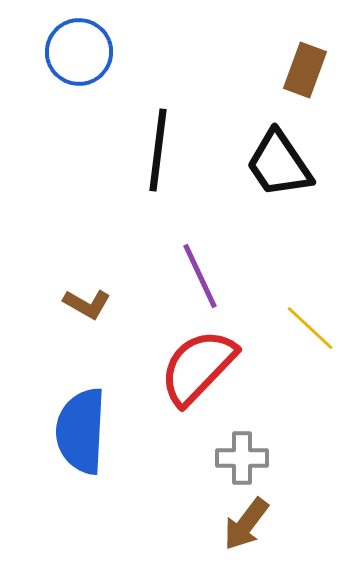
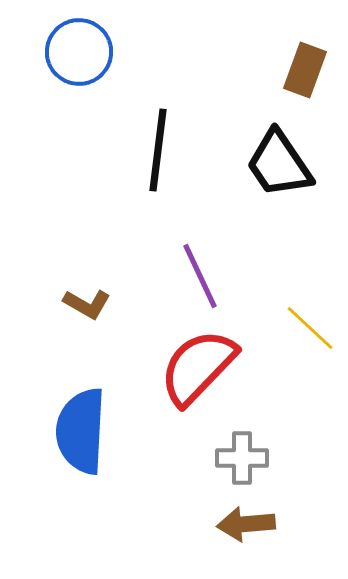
brown arrow: rotated 48 degrees clockwise
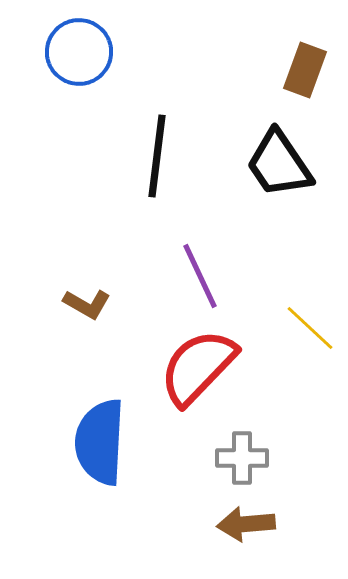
black line: moved 1 px left, 6 px down
blue semicircle: moved 19 px right, 11 px down
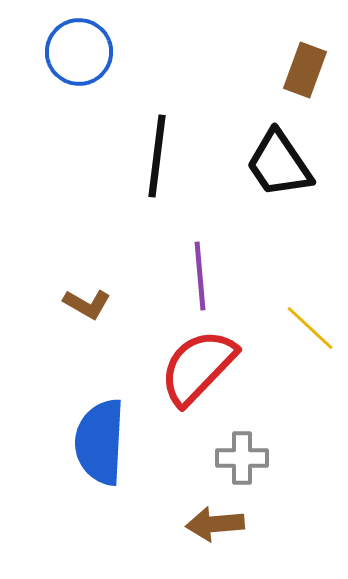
purple line: rotated 20 degrees clockwise
brown arrow: moved 31 px left
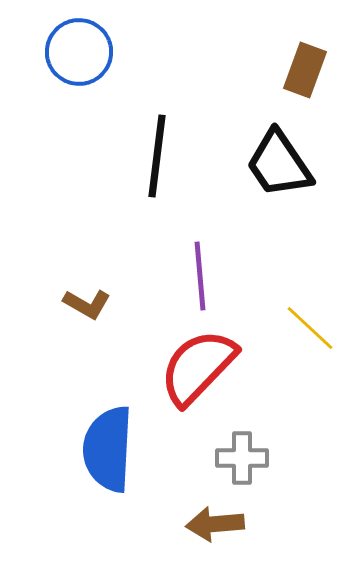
blue semicircle: moved 8 px right, 7 px down
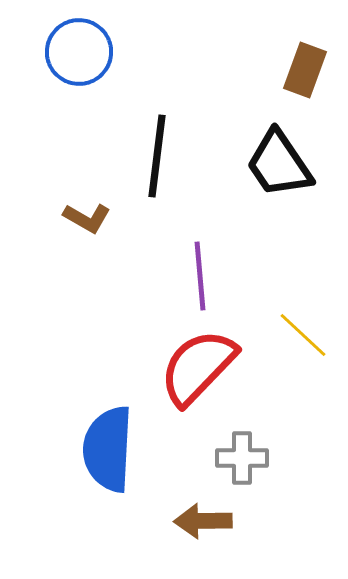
brown L-shape: moved 86 px up
yellow line: moved 7 px left, 7 px down
brown arrow: moved 12 px left, 3 px up; rotated 4 degrees clockwise
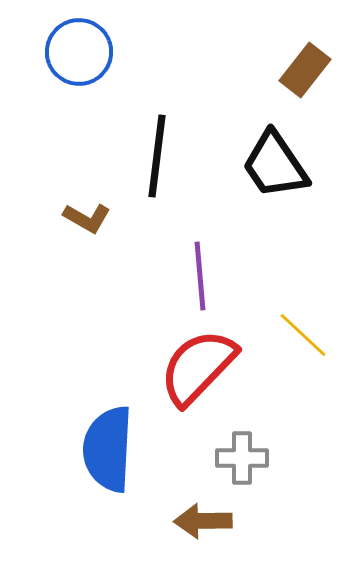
brown rectangle: rotated 18 degrees clockwise
black trapezoid: moved 4 px left, 1 px down
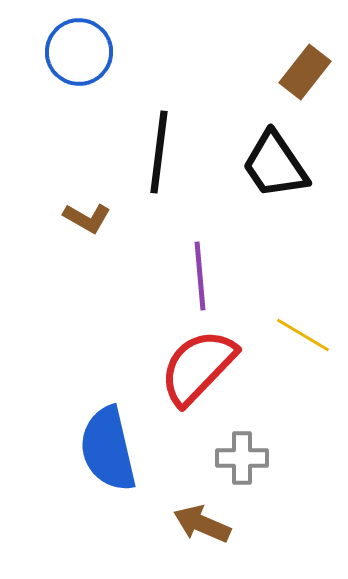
brown rectangle: moved 2 px down
black line: moved 2 px right, 4 px up
yellow line: rotated 12 degrees counterclockwise
blue semicircle: rotated 16 degrees counterclockwise
brown arrow: moved 1 px left, 3 px down; rotated 24 degrees clockwise
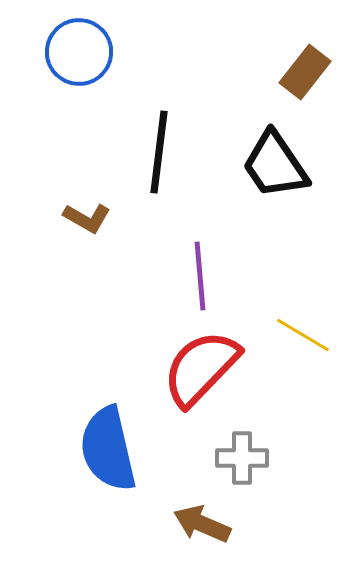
red semicircle: moved 3 px right, 1 px down
